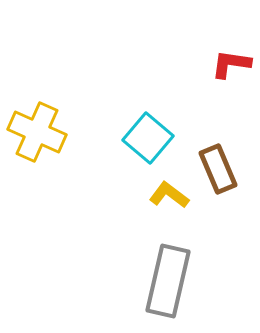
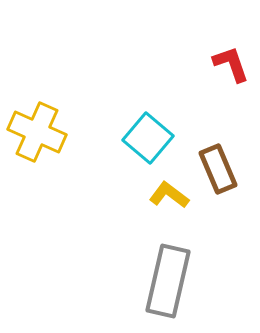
red L-shape: rotated 63 degrees clockwise
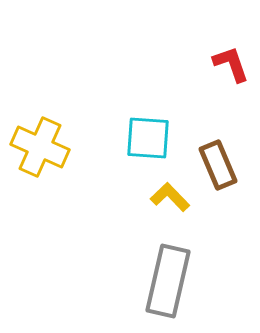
yellow cross: moved 3 px right, 15 px down
cyan square: rotated 36 degrees counterclockwise
brown rectangle: moved 4 px up
yellow L-shape: moved 1 px right, 2 px down; rotated 9 degrees clockwise
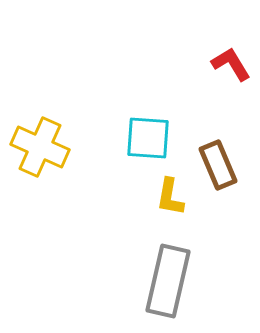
red L-shape: rotated 12 degrees counterclockwise
yellow L-shape: rotated 126 degrees counterclockwise
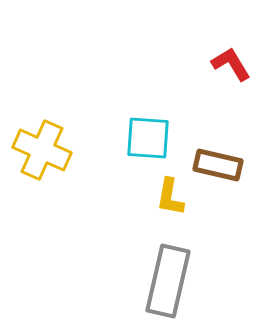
yellow cross: moved 2 px right, 3 px down
brown rectangle: rotated 54 degrees counterclockwise
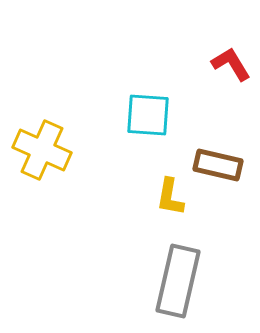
cyan square: moved 23 px up
gray rectangle: moved 10 px right
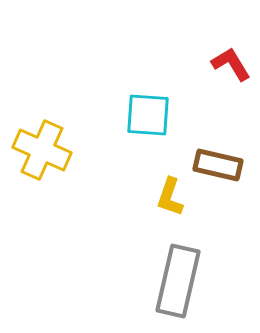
yellow L-shape: rotated 9 degrees clockwise
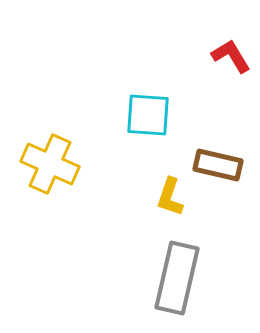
red L-shape: moved 8 px up
yellow cross: moved 8 px right, 14 px down
gray rectangle: moved 1 px left, 3 px up
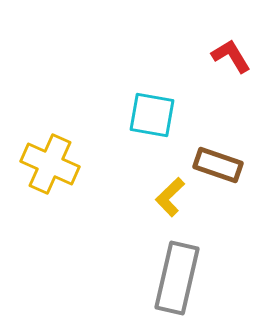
cyan square: moved 4 px right; rotated 6 degrees clockwise
brown rectangle: rotated 6 degrees clockwise
yellow L-shape: rotated 27 degrees clockwise
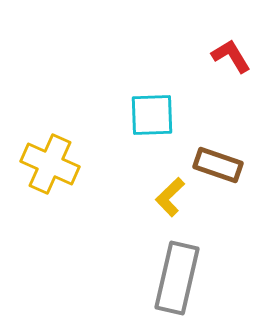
cyan square: rotated 12 degrees counterclockwise
